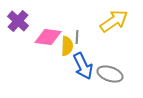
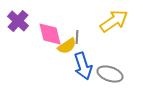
pink diamond: moved 2 px right, 3 px up; rotated 68 degrees clockwise
yellow semicircle: rotated 54 degrees clockwise
blue arrow: rotated 8 degrees clockwise
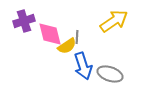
purple cross: moved 6 px right; rotated 30 degrees clockwise
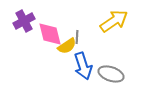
purple cross: rotated 10 degrees counterclockwise
gray ellipse: moved 1 px right
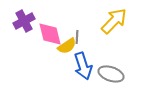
yellow arrow: rotated 12 degrees counterclockwise
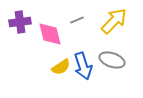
purple cross: moved 4 px left, 1 px down; rotated 20 degrees clockwise
gray line: moved 17 px up; rotated 64 degrees clockwise
yellow semicircle: moved 6 px left, 21 px down
gray ellipse: moved 1 px right, 14 px up
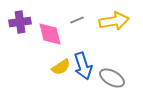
yellow arrow: rotated 36 degrees clockwise
gray ellipse: moved 18 px down; rotated 10 degrees clockwise
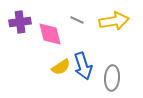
gray line: rotated 48 degrees clockwise
gray ellipse: rotated 65 degrees clockwise
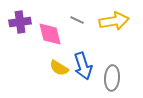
yellow semicircle: moved 2 px left, 1 px down; rotated 66 degrees clockwise
